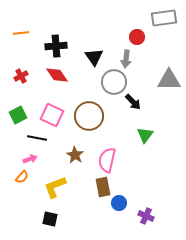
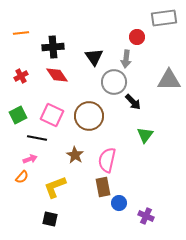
black cross: moved 3 px left, 1 px down
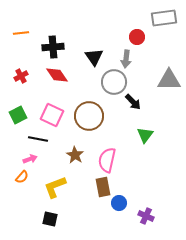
black line: moved 1 px right, 1 px down
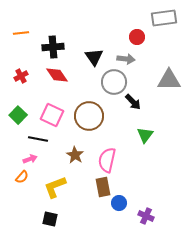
gray arrow: rotated 90 degrees counterclockwise
green square: rotated 18 degrees counterclockwise
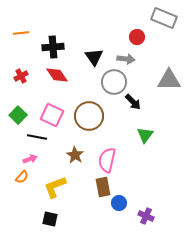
gray rectangle: rotated 30 degrees clockwise
black line: moved 1 px left, 2 px up
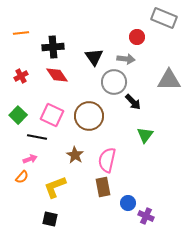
blue circle: moved 9 px right
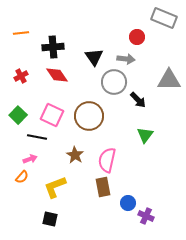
black arrow: moved 5 px right, 2 px up
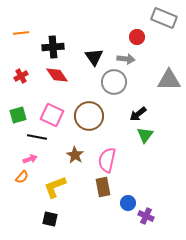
black arrow: moved 14 px down; rotated 96 degrees clockwise
green square: rotated 30 degrees clockwise
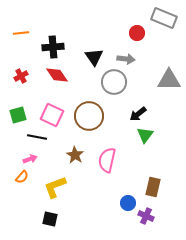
red circle: moved 4 px up
brown rectangle: moved 50 px right; rotated 24 degrees clockwise
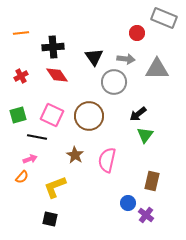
gray triangle: moved 12 px left, 11 px up
brown rectangle: moved 1 px left, 6 px up
purple cross: moved 1 px up; rotated 14 degrees clockwise
